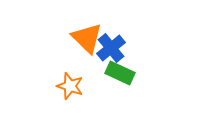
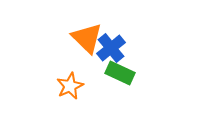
orange star: rotated 28 degrees clockwise
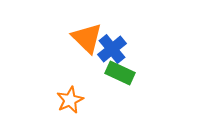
blue cross: moved 1 px right, 1 px down
orange star: moved 14 px down
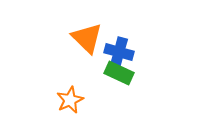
blue cross: moved 7 px right, 3 px down; rotated 36 degrees counterclockwise
green rectangle: moved 1 px left
